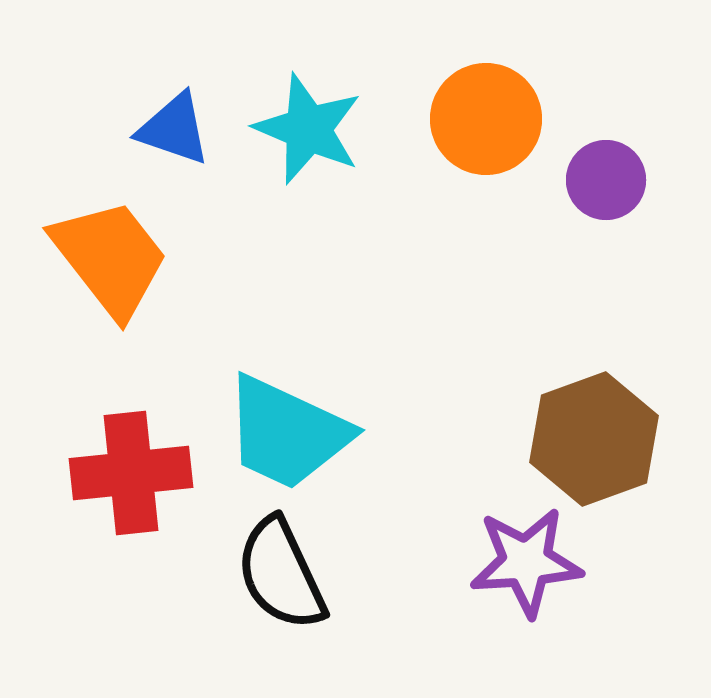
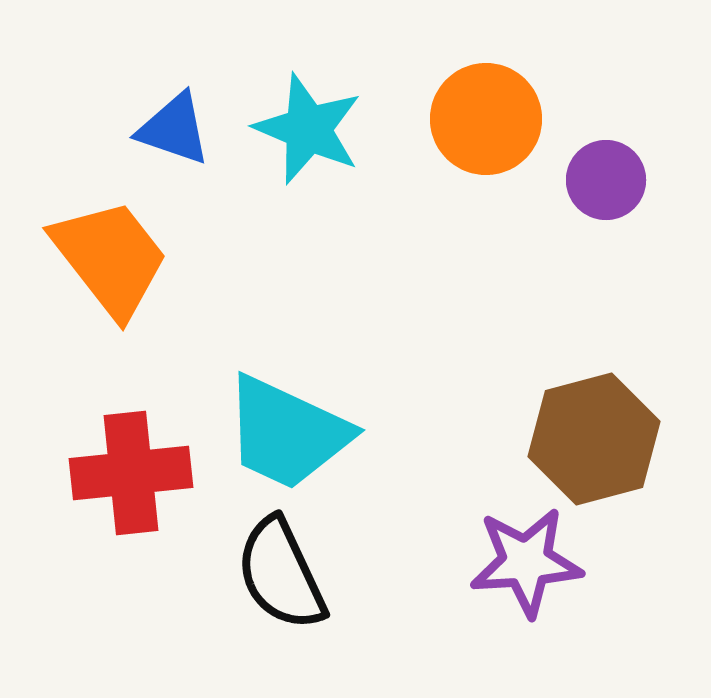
brown hexagon: rotated 5 degrees clockwise
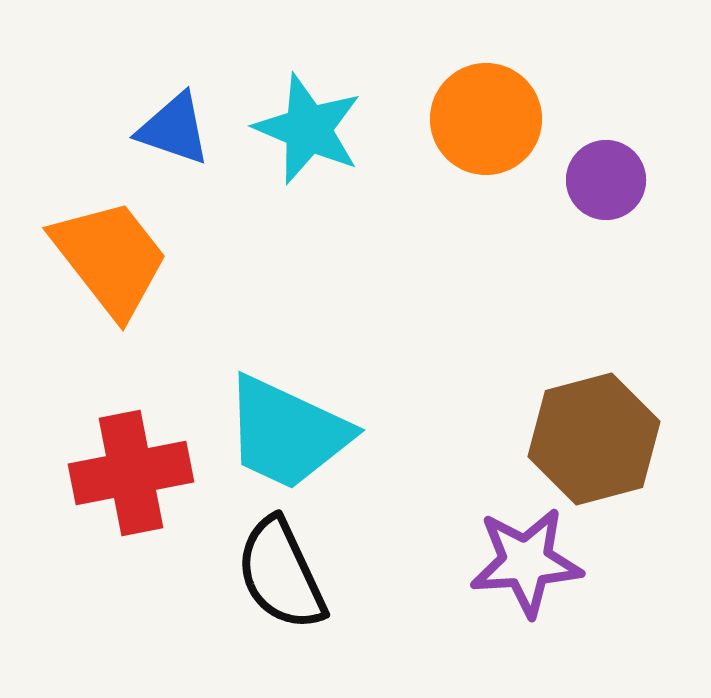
red cross: rotated 5 degrees counterclockwise
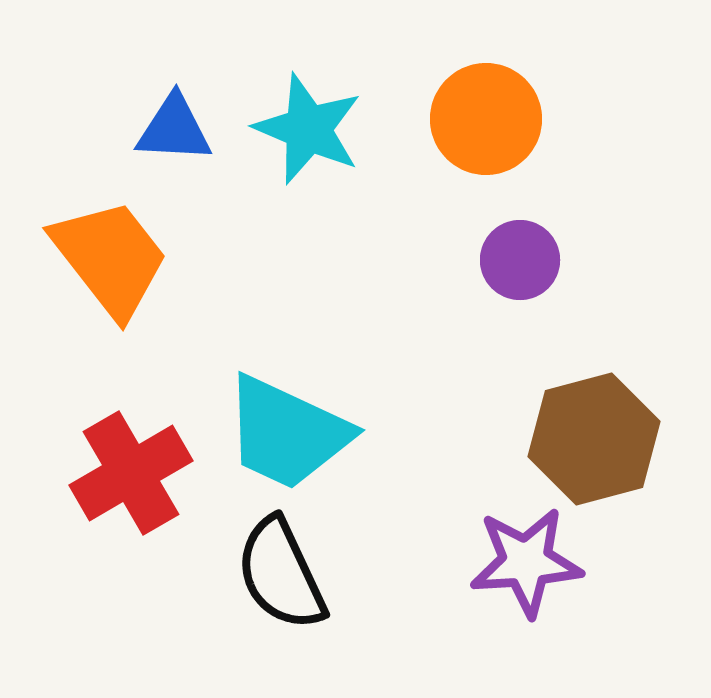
blue triangle: rotated 16 degrees counterclockwise
purple circle: moved 86 px left, 80 px down
red cross: rotated 19 degrees counterclockwise
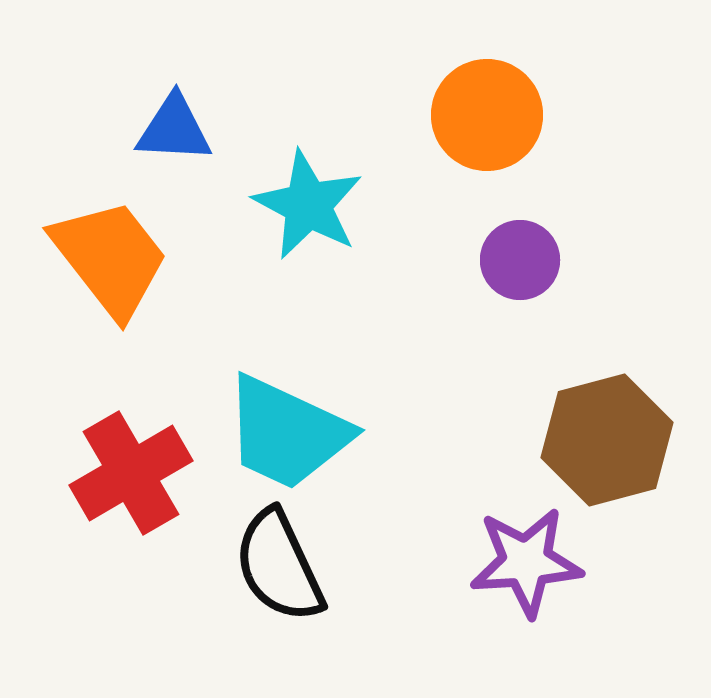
orange circle: moved 1 px right, 4 px up
cyan star: moved 76 px down; rotated 5 degrees clockwise
brown hexagon: moved 13 px right, 1 px down
black semicircle: moved 2 px left, 8 px up
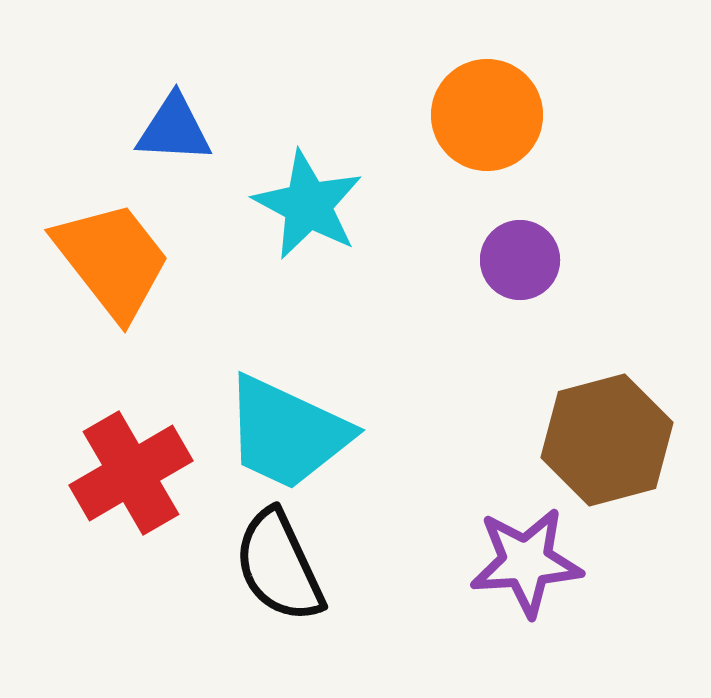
orange trapezoid: moved 2 px right, 2 px down
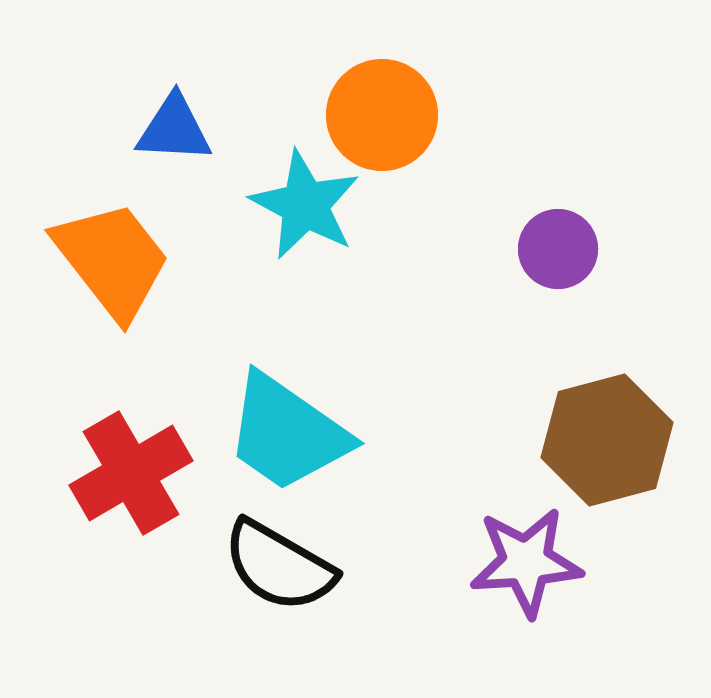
orange circle: moved 105 px left
cyan star: moved 3 px left
purple circle: moved 38 px right, 11 px up
cyan trapezoid: rotated 10 degrees clockwise
black semicircle: rotated 35 degrees counterclockwise
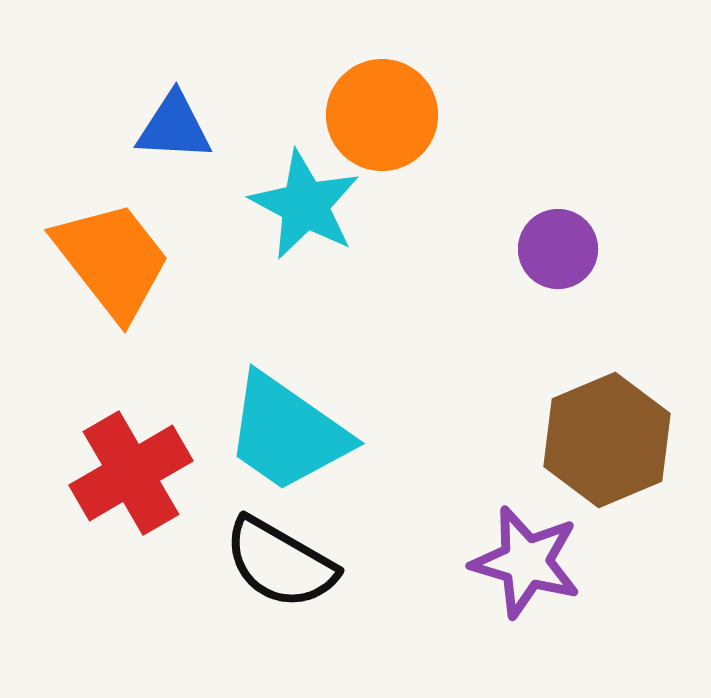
blue triangle: moved 2 px up
brown hexagon: rotated 8 degrees counterclockwise
purple star: rotated 20 degrees clockwise
black semicircle: moved 1 px right, 3 px up
